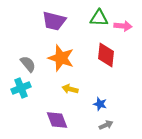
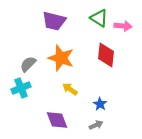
green triangle: rotated 30 degrees clockwise
gray semicircle: rotated 96 degrees counterclockwise
yellow arrow: rotated 21 degrees clockwise
blue star: rotated 16 degrees clockwise
gray arrow: moved 10 px left
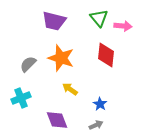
green triangle: rotated 18 degrees clockwise
cyan cross: moved 10 px down
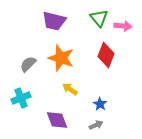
red diamond: rotated 15 degrees clockwise
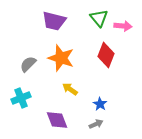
gray arrow: moved 1 px up
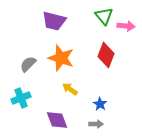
green triangle: moved 5 px right, 2 px up
pink arrow: moved 3 px right
gray arrow: rotated 24 degrees clockwise
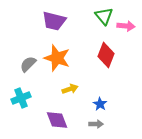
orange star: moved 4 px left
yellow arrow: rotated 126 degrees clockwise
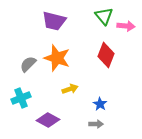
purple diamond: moved 9 px left; rotated 40 degrees counterclockwise
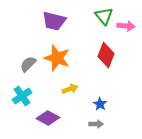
cyan cross: moved 1 px right, 2 px up; rotated 12 degrees counterclockwise
purple diamond: moved 2 px up
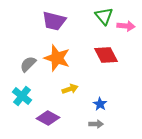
red diamond: rotated 50 degrees counterclockwise
cyan cross: rotated 18 degrees counterclockwise
